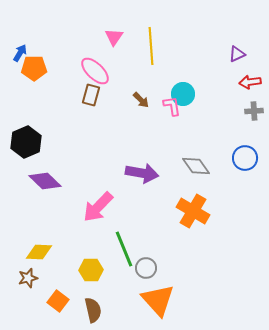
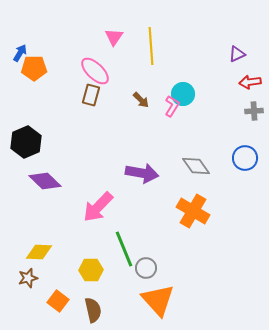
pink L-shape: rotated 40 degrees clockwise
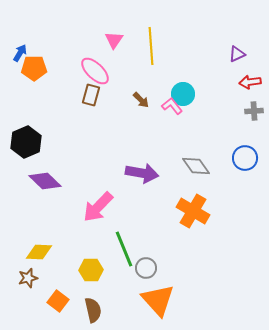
pink triangle: moved 3 px down
pink L-shape: rotated 70 degrees counterclockwise
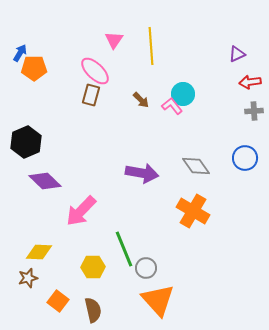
pink arrow: moved 17 px left, 4 px down
yellow hexagon: moved 2 px right, 3 px up
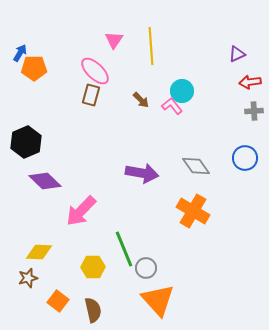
cyan circle: moved 1 px left, 3 px up
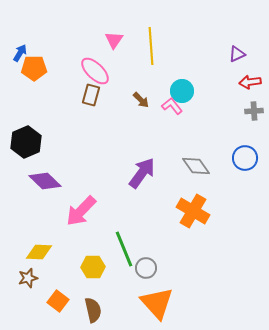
purple arrow: rotated 64 degrees counterclockwise
orange triangle: moved 1 px left, 3 px down
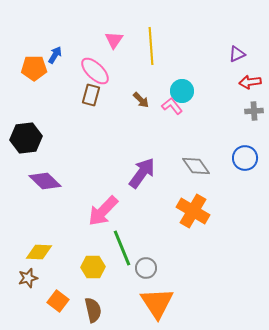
blue arrow: moved 35 px right, 2 px down
black hexagon: moved 4 px up; rotated 16 degrees clockwise
pink arrow: moved 22 px right
green line: moved 2 px left, 1 px up
orange triangle: rotated 9 degrees clockwise
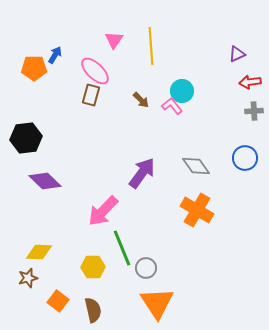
orange cross: moved 4 px right, 1 px up
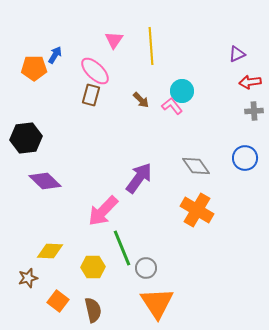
purple arrow: moved 3 px left, 5 px down
yellow diamond: moved 11 px right, 1 px up
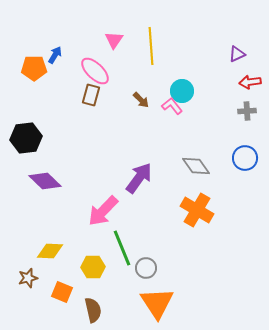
gray cross: moved 7 px left
orange square: moved 4 px right, 9 px up; rotated 15 degrees counterclockwise
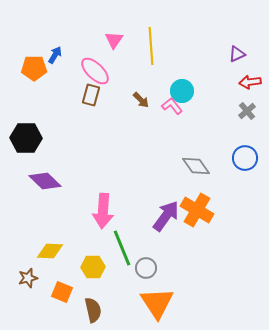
gray cross: rotated 36 degrees counterclockwise
black hexagon: rotated 8 degrees clockwise
purple arrow: moved 27 px right, 38 px down
pink arrow: rotated 40 degrees counterclockwise
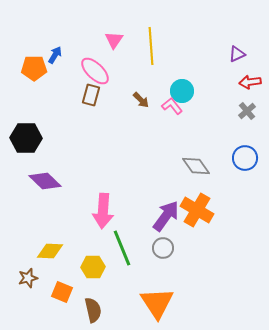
gray circle: moved 17 px right, 20 px up
